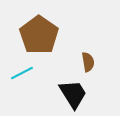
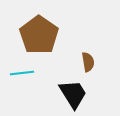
cyan line: rotated 20 degrees clockwise
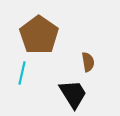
cyan line: rotated 70 degrees counterclockwise
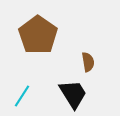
brown pentagon: moved 1 px left
cyan line: moved 23 px down; rotated 20 degrees clockwise
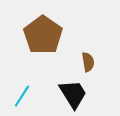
brown pentagon: moved 5 px right
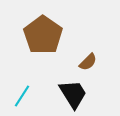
brown semicircle: rotated 54 degrees clockwise
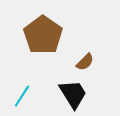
brown semicircle: moved 3 px left
